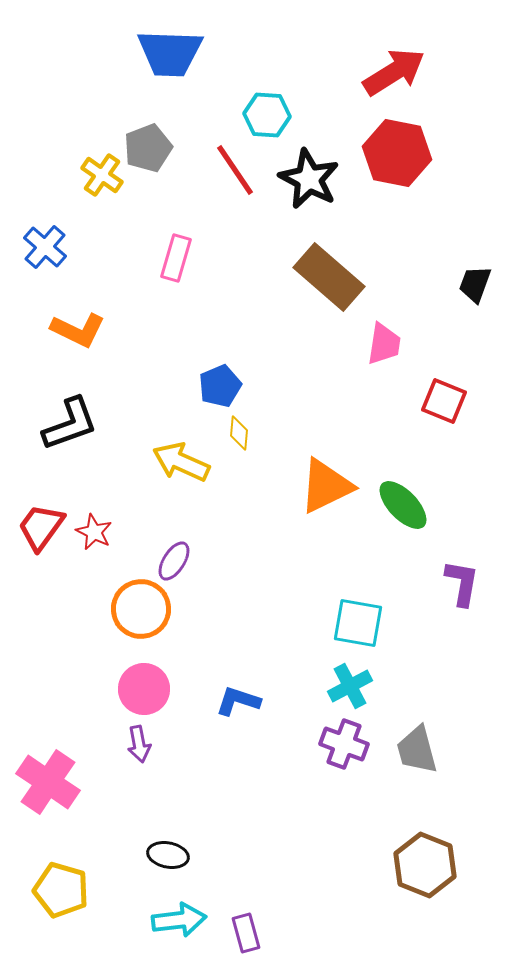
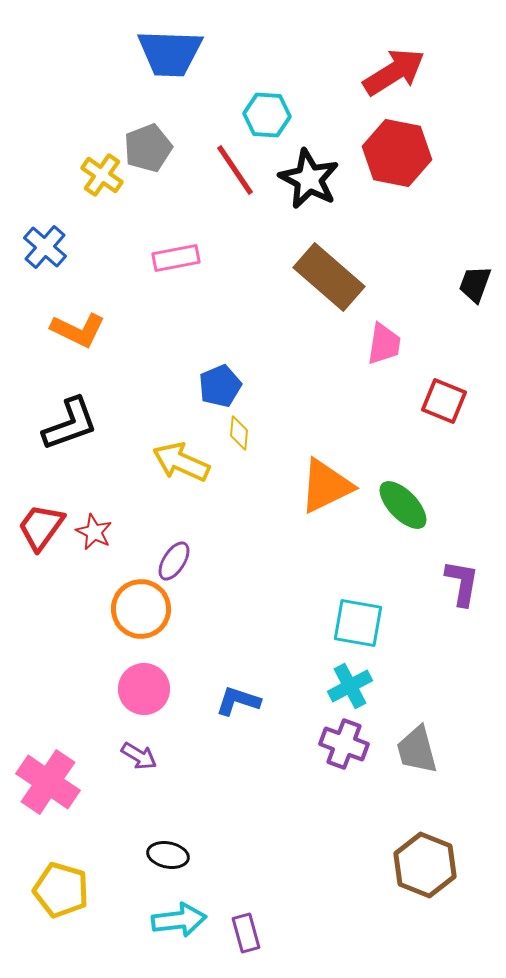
pink rectangle: rotated 63 degrees clockwise
purple arrow: moved 12 px down; rotated 48 degrees counterclockwise
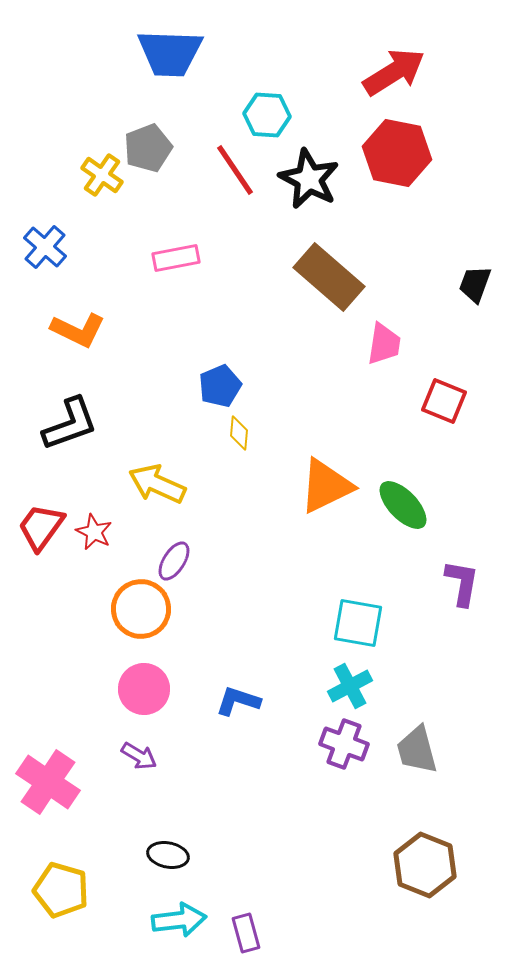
yellow arrow: moved 24 px left, 22 px down
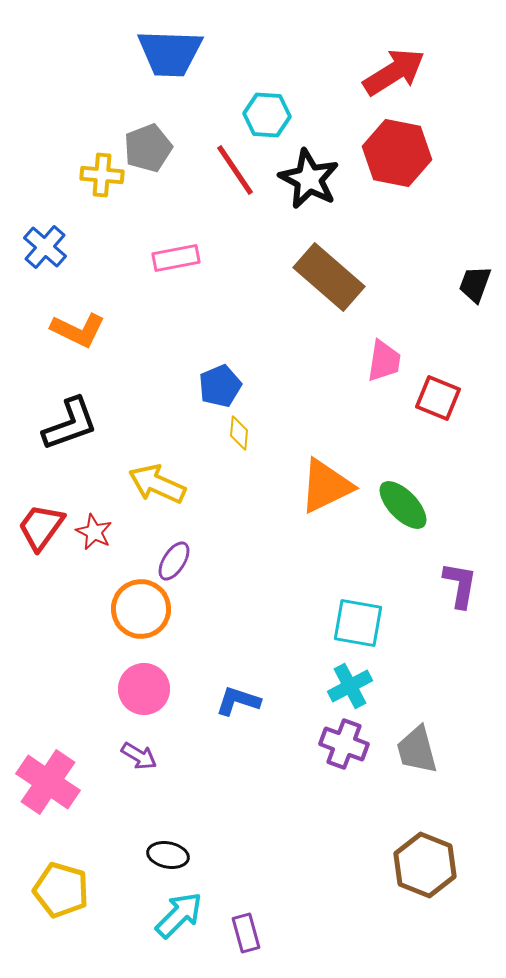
yellow cross: rotated 30 degrees counterclockwise
pink trapezoid: moved 17 px down
red square: moved 6 px left, 3 px up
purple L-shape: moved 2 px left, 2 px down
cyan arrow: moved 5 px up; rotated 38 degrees counterclockwise
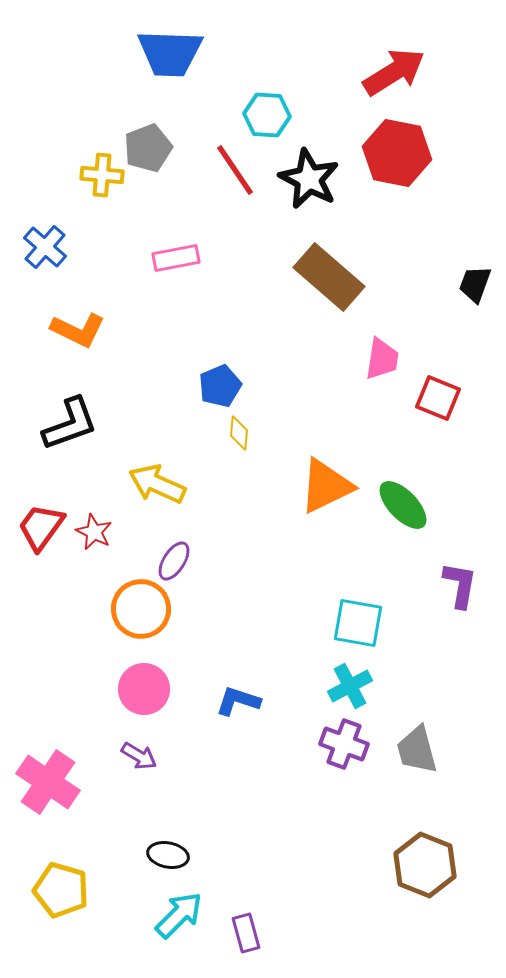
pink trapezoid: moved 2 px left, 2 px up
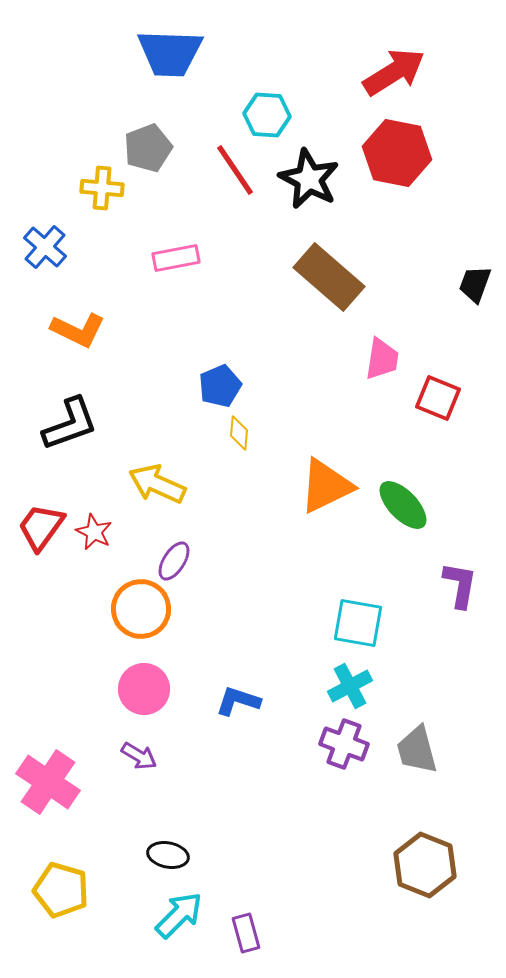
yellow cross: moved 13 px down
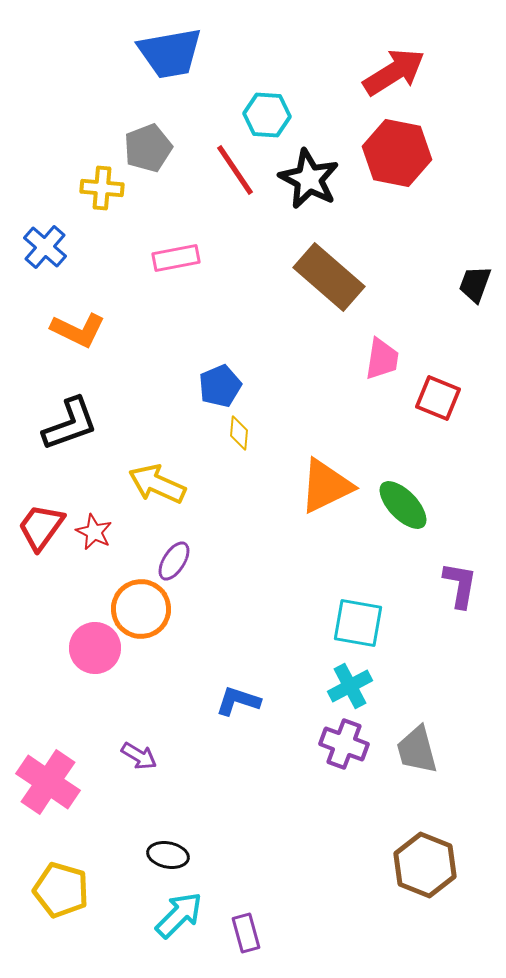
blue trapezoid: rotated 12 degrees counterclockwise
pink circle: moved 49 px left, 41 px up
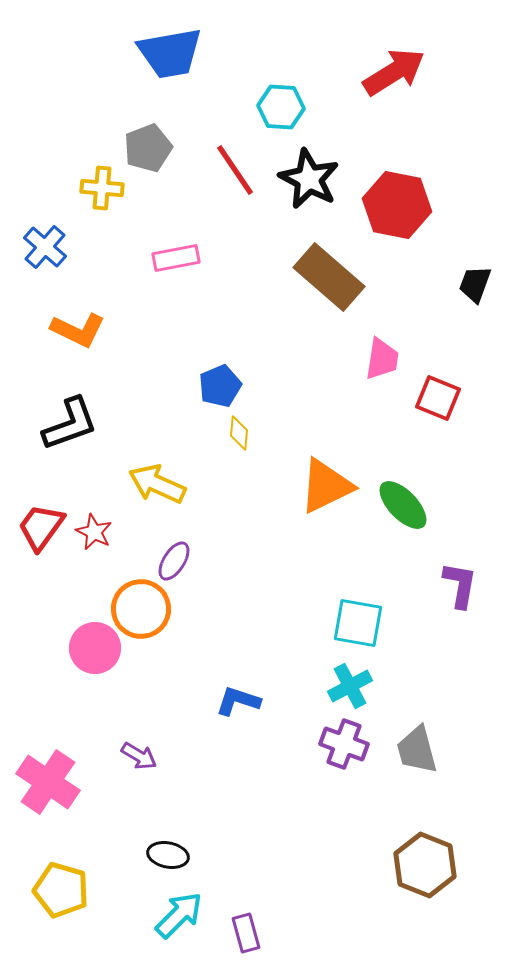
cyan hexagon: moved 14 px right, 8 px up
red hexagon: moved 52 px down
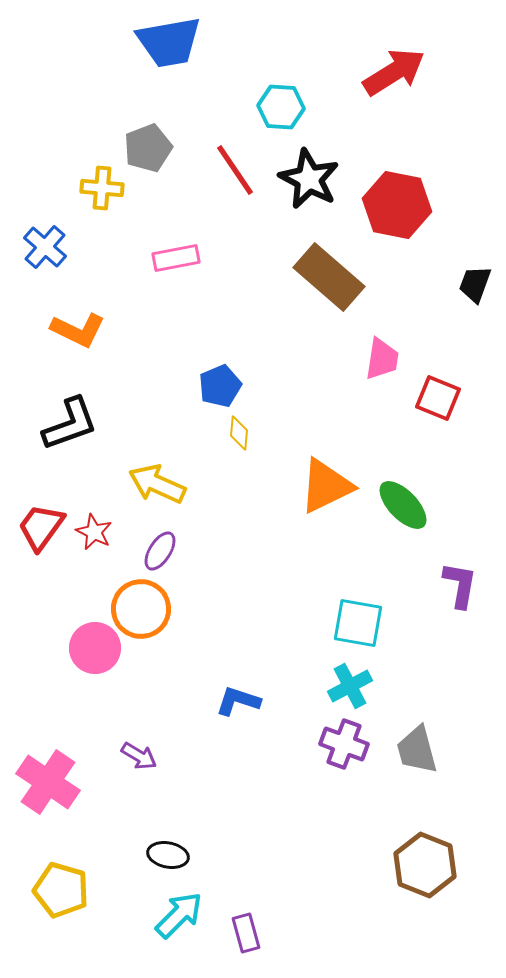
blue trapezoid: moved 1 px left, 11 px up
purple ellipse: moved 14 px left, 10 px up
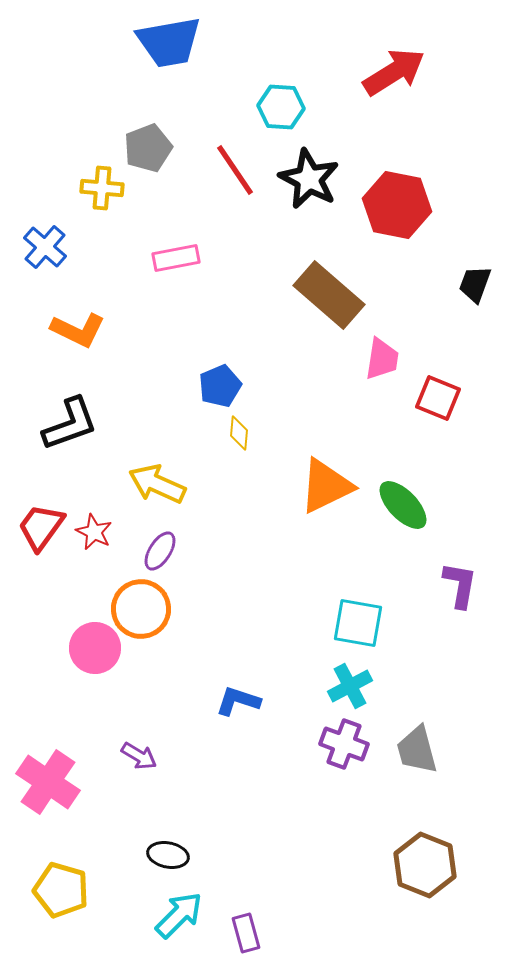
brown rectangle: moved 18 px down
